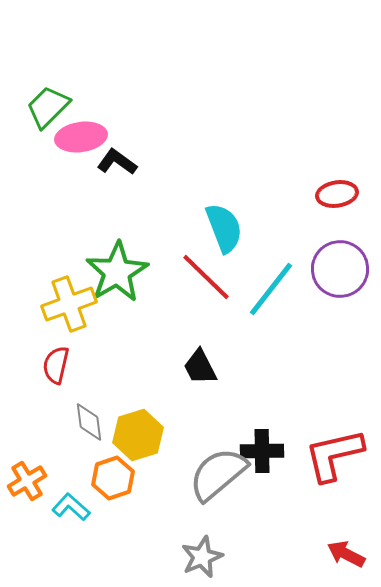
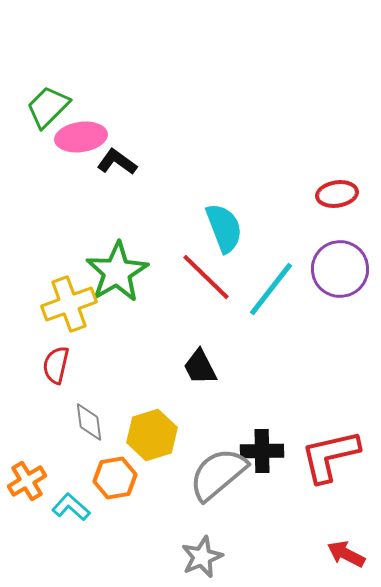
yellow hexagon: moved 14 px right
red L-shape: moved 4 px left, 1 px down
orange hexagon: moved 2 px right; rotated 9 degrees clockwise
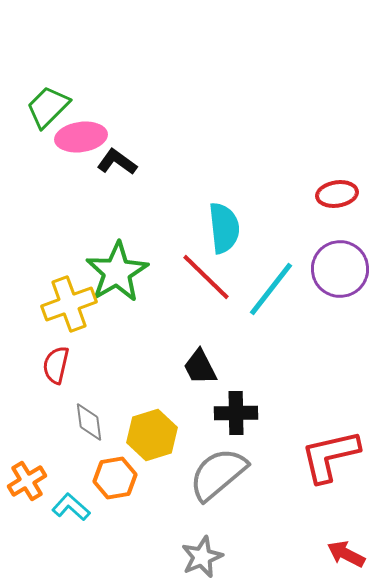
cyan semicircle: rotated 15 degrees clockwise
black cross: moved 26 px left, 38 px up
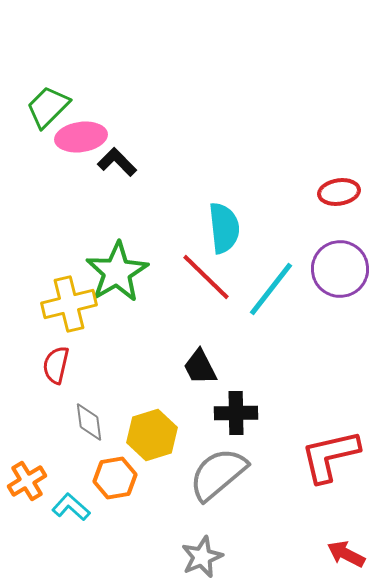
black L-shape: rotated 9 degrees clockwise
red ellipse: moved 2 px right, 2 px up
yellow cross: rotated 6 degrees clockwise
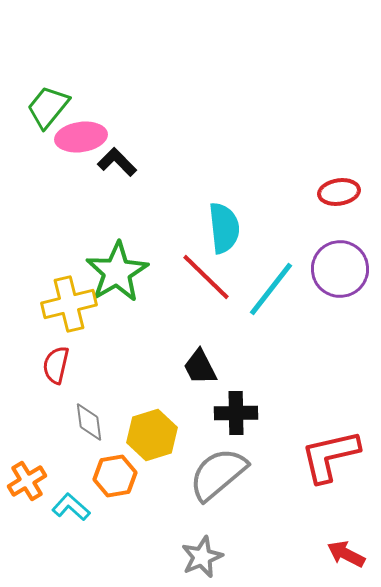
green trapezoid: rotated 6 degrees counterclockwise
orange hexagon: moved 2 px up
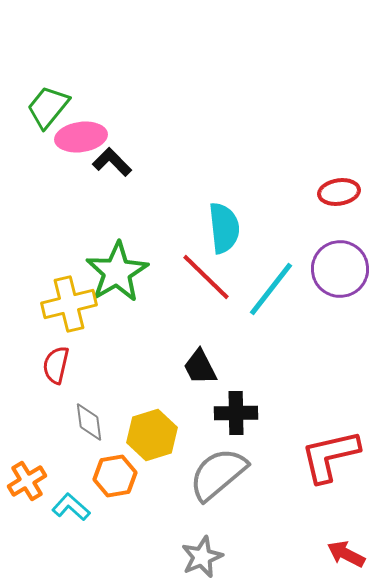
black L-shape: moved 5 px left
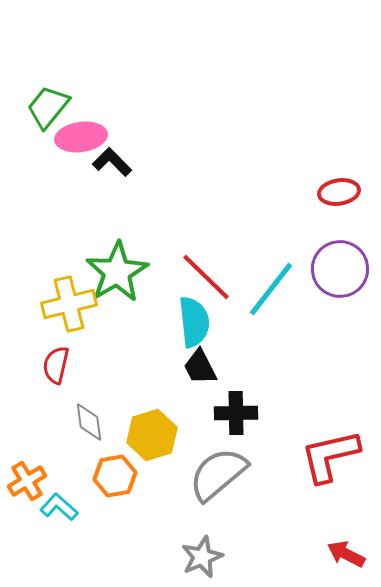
cyan semicircle: moved 30 px left, 94 px down
cyan L-shape: moved 12 px left
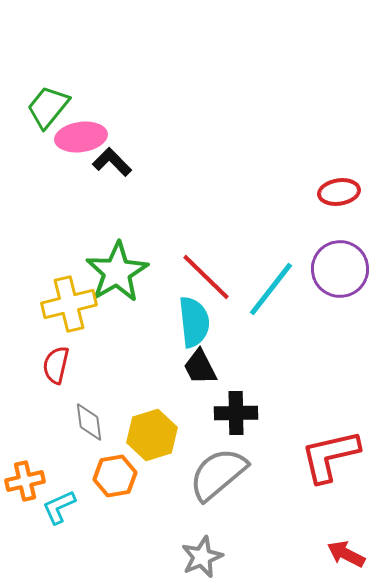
orange cross: moved 2 px left; rotated 18 degrees clockwise
cyan L-shape: rotated 66 degrees counterclockwise
